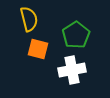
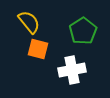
yellow semicircle: moved 3 px down; rotated 25 degrees counterclockwise
green pentagon: moved 7 px right, 4 px up
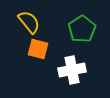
green pentagon: moved 1 px left, 2 px up
